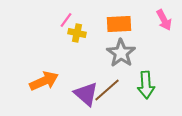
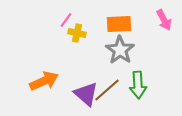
gray star: moved 1 px left, 3 px up
green arrow: moved 8 px left
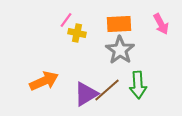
pink arrow: moved 3 px left, 4 px down
purple triangle: rotated 48 degrees clockwise
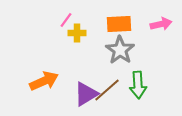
pink arrow: rotated 75 degrees counterclockwise
yellow cross: rotated 12 degrees counterclockwise
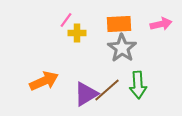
gray star: moved 2 px right, 2 px up
